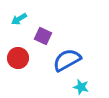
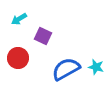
blue semicircle: moved 1 px left, 9 px down
cyan star: moved 15 px right, 20 px up
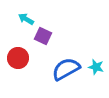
cyan arrow: moved 7 px right; rotated 63 degrees clockwise
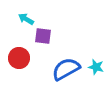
purple square: rotated 18 degrees counterclockwise
red circle: moved 1 px right
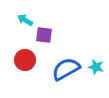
cyan arrow: moved 1 px left, 1 px down
purple square: moved 1 px right, 1 px up
red circle: moved 6 px right, 2 px down
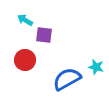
blue semicircle: moved 1 px right, 10 px down
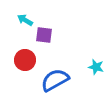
blue semicircle: moved 12 px left, 1 px down
